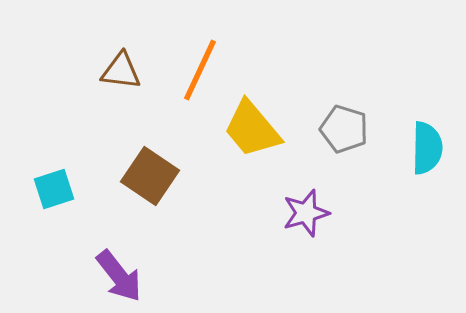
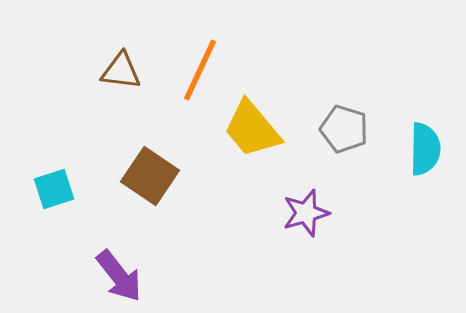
cyan semicircle: moved 2 px left, 1 px down
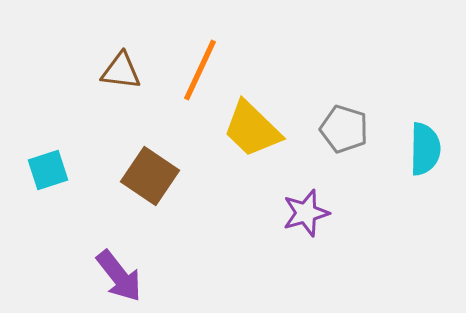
yellow trapezoid: rotated 6 degrees counterclockwise
cyan square: moved 6 px left, 19 px up
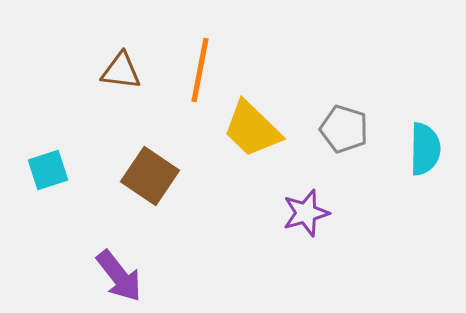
orange line: rotated 14 degrees counterclockwise
